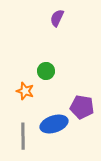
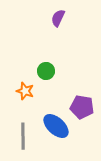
purple semicircle: moved 1 px right
blue ellipse: moved 2 px right, 2 px down; rotated 60 degrees clockwise
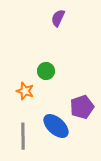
purple pentagon: rotated 30 degrees counterclockwise
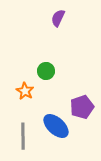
orange star: rotated 12 degrees clockwise
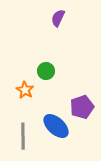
orange star: moved 1 px up
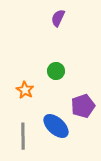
green circle: moved 10 px right
purple pentagon: moved 1 px right, 1 px up
